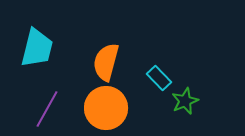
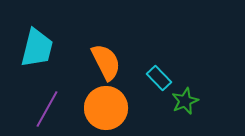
orange semicircle: rotated 138 degrees clockwise
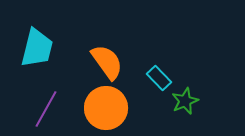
orange semicircle: moved 1 px right; rotated 9 degrees counterclockwise
purple line: moved 1 px left
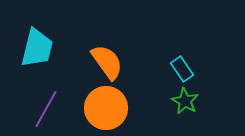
cyan rectangle: moved 23 px right, 9 px up; rotated 10 degrees clockwise
green star: rotated 20 degrees counterclockwise
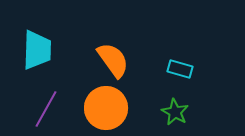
cyan trapezoid: moved 2 px down; rotated 12 degrees counterclockwise
orange semicircle: moved 6 px right, 2 px up
cyan rectangle: moved 2 px left; rotated 40 degrees counterclockwise
green star: moved 10 px left, 11 px down
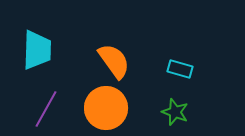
orange semicircle: moved 1 px right, 1 px down
green star: rotated 8 degrees counterclockwise
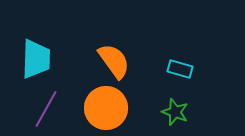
cyan trapezoid: moved 1 px left, 9 px down
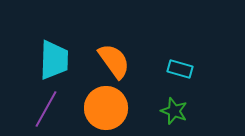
cyan trapezoid: moved 18 px right, 1 px down
green star: moved 1 px left, 1 px up
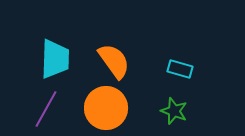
cyan trapezoid: moved 1 px right, 1 px up
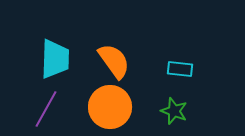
cyan rectangle: rotated 10 degrees counterclockwise
orange circle: moved 4 px right, 1 px up
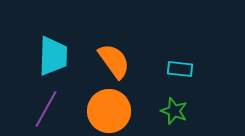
cyan trapezoid: moved 2 px left, 3 px up
orange circle: moved 1 px left, 4 px down
